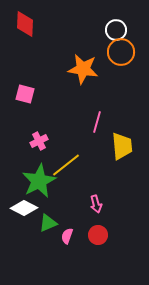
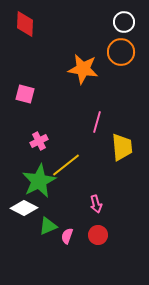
white circle: moved 8 px right, 8 px up
yellow trapezoid: moved 1 px down
green triangle: moved 3 px down
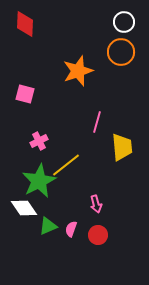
orange star: moved 5 px left, 2 px down; rotated 28 degrees counterclockwise
white diamond: rotated 28 degrees clockwise
pink semicircle: moved 4 px right, 7 px up
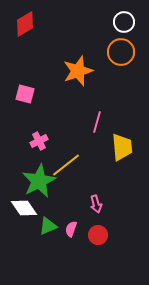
red diamond: rotated 56 degrees clockwise
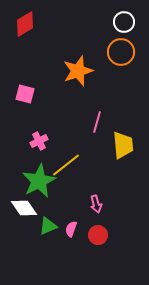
yellow trapezoid: moved 1 px right, 2 px up
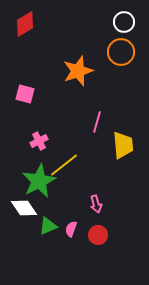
yellow line: moved 2 px left
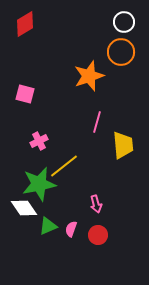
orange star: moved 11 px right, 5 px down
yellow line: moved 1 px down
green star: moved 3 px down; rotated 16 degrees clockwise
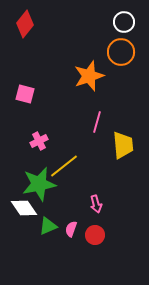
red diamond: rotated 20 degrees counterclockwise
red circle: moved 3 px left
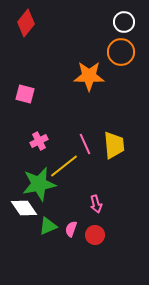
red diamond: moved 1 px right, 1 px up
orange star: rotated 20 degrees clockwise
pink line: moved 12 px left, 22 px down; rotated 40 degrees counterclockwise
yellow trapezoid: moved 9 px left
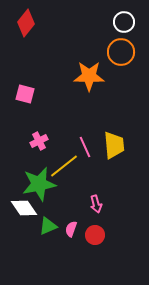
pink line: moved 3 px down
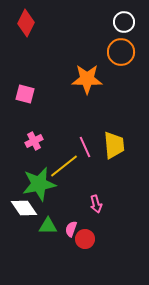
red diamond: rotated 12 degrees counterclockwise
orange star: moved 2 px left, 3 px down
pink cross: moved 5 px left
green triangle: rotated 24 degrees clockwise
red circle: moved 10 px left, 4 px down
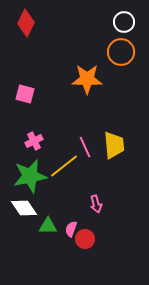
green star: moved 9 px left, 8 px up
